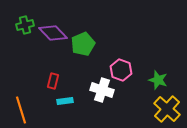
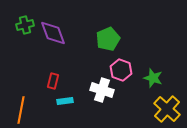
purple diamond: rotated 24 degrees clockwise
green pentagon: moved 25 px right, 5 px up
green star: moved 5 px left, 2 px up
orange line: rotated 28 degrees clockwise
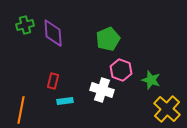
purple diamond: rotated 16 degrees clockwise
green star: moved 2 px left, 2 px down
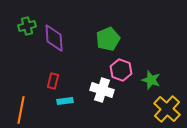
green cross: moved 2 px right, 1 px down
purple diamond: moved 1 px right, 5 px down
